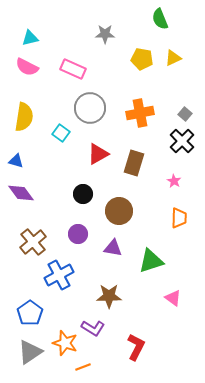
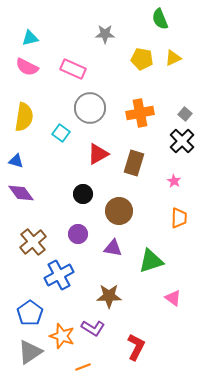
orange star: moved 3 px left, 7 px up
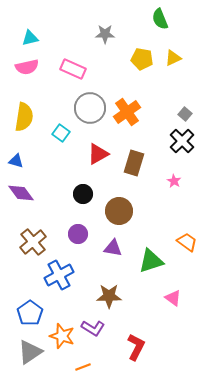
pink semicircle: rotated 40 degrees counterclockwise
orange cross: moved 13 px left, 1 px up; rotated 24 degrees counterclockwise
orange trapezoid: moved 8 px right, 24 px down; rotated 55 degrees counterclockwise
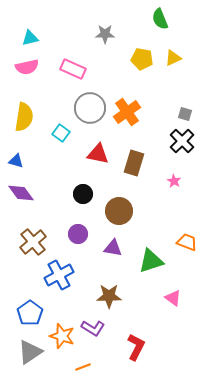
gray square: rotated 24 degrees counterclockwise
red triangle: rotated 40 degrees clockwise
orange trapezoid: rotated 15 degrees counterclockwise
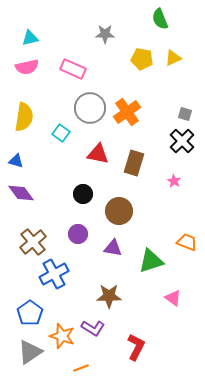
blue cross: moved 5 px left, 1 px up
orange line: moved 2 px left, 1 px down
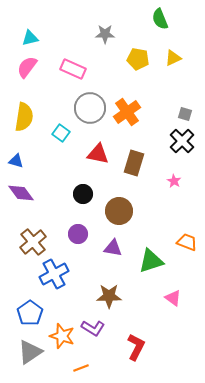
yellow pentagon: moved 4 px left
pink semicircle: rotated 140 degrees clockwise
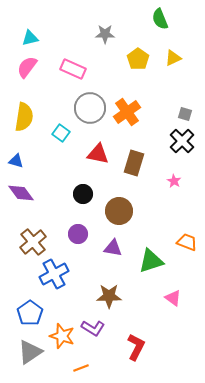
yellow pentagon: rotated 25 degrees clockwise
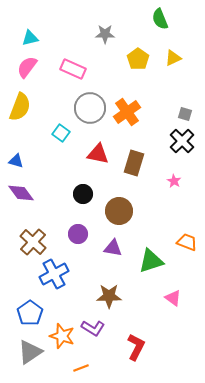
yellow semicircle: moved 4 px left, 10 px up; rotated 12 degrees clockwise
brown cross: rotated 8 degrees counterclockwise
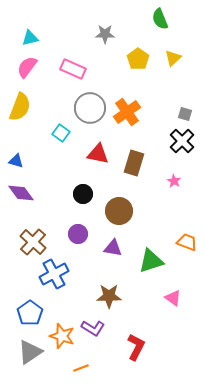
yellow triangle: rotated 18 degrees counterclockwise
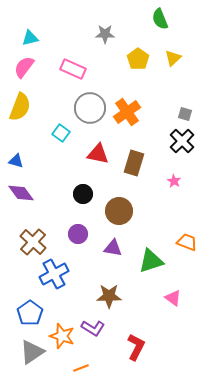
pink semicircle: moved 3 px left
gray triangle: moved 2 px right
